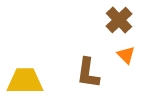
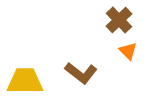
orange triangle: moved 2 px right, 4 px up
brown L-shape: moved 7 px left; rotated 60 degrees counterclockwise
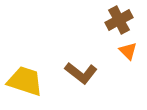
brown cross: rotated 16 degrees clockwise
yellow trapezoid: rotated 18 degrees clockwise
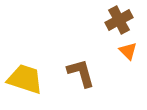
brown L-shape: rotated 144 degrees counterclockwise
yellow trapezoid: moved 2 px up
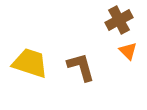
brown L-shape: moved 6 px up
yellow trapezoid: moved 5 px right, 16 px up
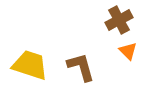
yellow trapezoid: moved 2 px down
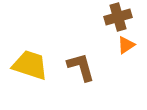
brown cross: moved 1 px left, 3 px up; rotated 12 degrees clockwise
orange triangle: moved 2 px left, 6 px up; rotated 42 degrees clockwise
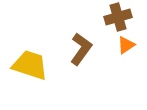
brown L-shape: moved 18 px up; rotated 52 degrees clockwise
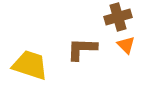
orange triangle: rotated 42 degrees counterclockwise
brown L-shape: moved 1 px right; rotated 124 degrees counterclockwise
